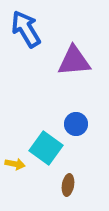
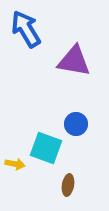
purple triangle: rotated 15 degrees clockwise
cyan square: rotated 16 degrees counterclockwise
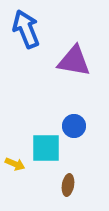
blue arrow: rotated 9 degrees clockwise
blue circle: moved 2 px left, 2 px down
cyan square: rotated 20 degrees counterclockwise
yellow arrow: rotated 12 degrees clockwise
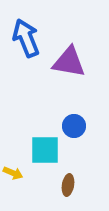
blue arrow: moved 9 px down
purple triangle: moved 5 px left, 1 px down
cyan square: moved 1 px left, 2 px down
yellow arrow: moved 2 px left, 9 px down
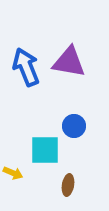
blue arrow: moved 29 px down
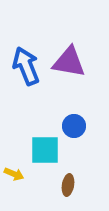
blue arrow: moved 1 px up
yellow arrow: moved 1 px right, 1 px down
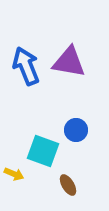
blue circle: moved 2 px right, 4 px down
cyan square: moved 2 px left, 1 px down; rotated 20 degrees clockwise
brown ellipse: rotated 40 degrees counterclockwise
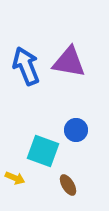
yellow arrow: moved 1 px right, 4 px down
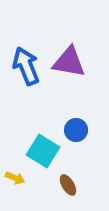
cyan square: rotated 12 degrees clockwise
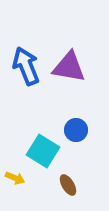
purple triangle: moved 5 px down
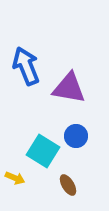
purple triangle: moved 21 px down
blue circle: moved 6 px down
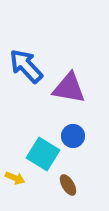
blue arrow: rotated 21 degrees counterclockwise
blue circle: moved 3 px left
cyan square: moved 3 px down
